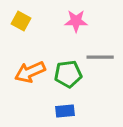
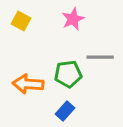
pink star: moved 3 px left, 2 px up; rotated 25 degrees counterclockwise
orange arrow: moved 2 px left, 12 px down; rotated 28 degrees clockwise
blue rectangle: rotated 42 degrees counterclockwise
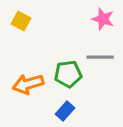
pink star: moved 30 px right; rotated 30 degrees counterclockwise
orange arrow: rotated 20 degrees counterclockwise
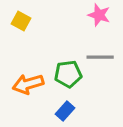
pink star: moved 4 px left, 4 px up
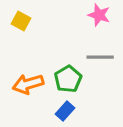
green pentagon: moved 5 px down; rotated 24 degrees counterclockwise
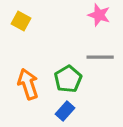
orange arrow: rotated 88 degrees clockwise
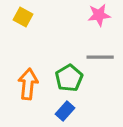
pink star: rotated 25 degrees counterclockwise
yellow square: moved 2 px right, 4 px up
green pentagon: moved 1 px right, 1 px up
orange arrow: rotated 24 degrees clockwise
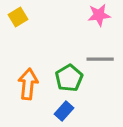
yellow square: moved 5 px left; rotated 30 degrees clockwise
gray line: moved 2 px down
blue rectangle: moved 1 px left
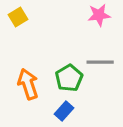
gray line: moved 3 px down
orange arrow: rotated 24 degrees counterclockwise
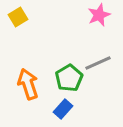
pink star: rotated 15 degrees counterclockwise
gray line: moved 2 px left, 1 px down; rotated 24 degrees counterclockwise
blue rectangle: moved 1 px left, 2 px up
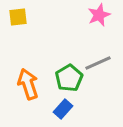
yellow square: rotated 24 degrees clockwise
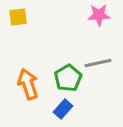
pink star: rotated 20 degrees clockwise
gray line: rotated 12 degrees clockwise
green pentagon: moved 1 px left
